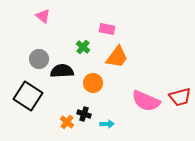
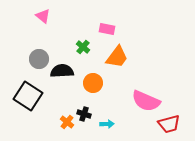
red trapezoid: moved 11 px left, 27 px down
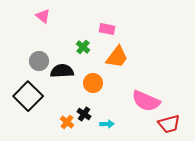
gray circle: moved 2 px down
black square: rotated 12 degrees clockwise
black cross: rotated 16 degrees clockwise
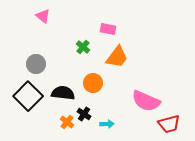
pink rectangle: moved 1 px right
gray circle: moved 3 px left, 3 px down
black semicircle: moved 1 px right, 22 px down; rotated 10 degrees clockwise
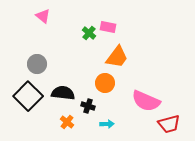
pink rectangle: moved 2 px up
green cross: moved 6 px right, 14 px up
gray circle: moved 1 px right
orange circle: moved 12 px right
black cross: moved 4 px right, 8 px up; rotated 16 degrees counterclockwise
